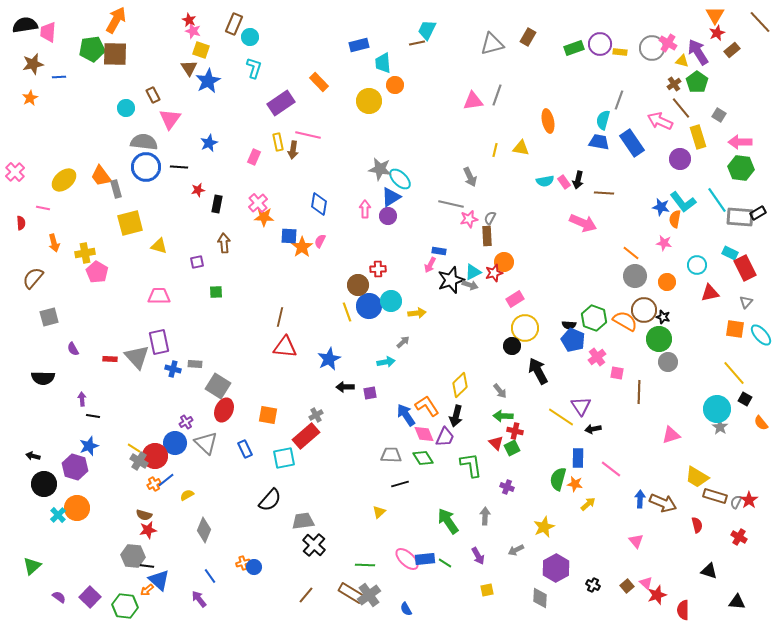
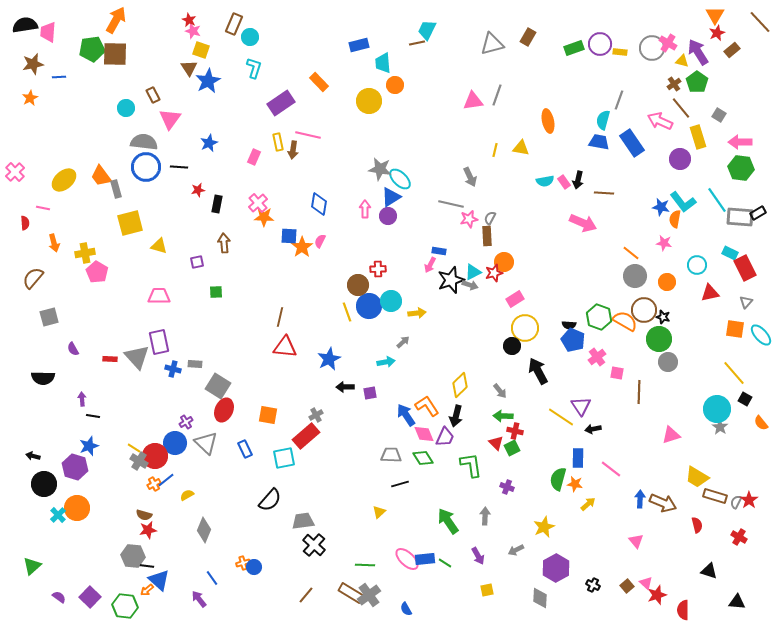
red semicircle at (21, 223): moved 4 px right
green hexagon at (594, 318): moved 5 px right, 1 px up
blue line at (210, 576): moved 2 px right, 2 px down
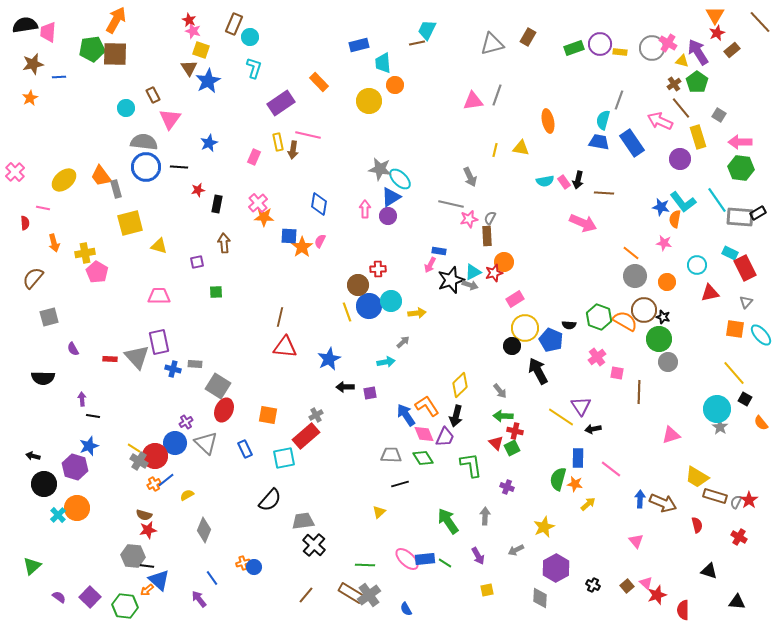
blue pentagon at (573, 340): moved 22 px left
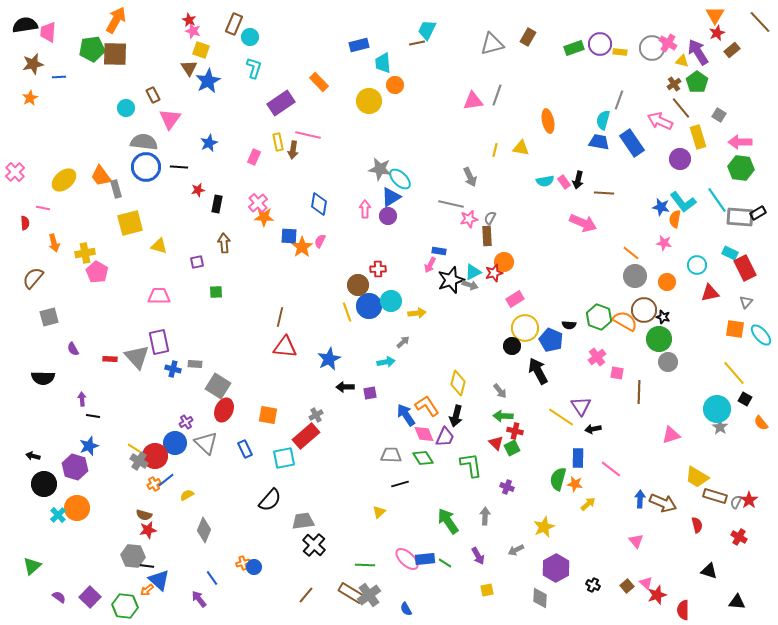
yellow diamond at (460, 385): moved 2 px left, 2 px up; rotated 30 degrees counterclockwise
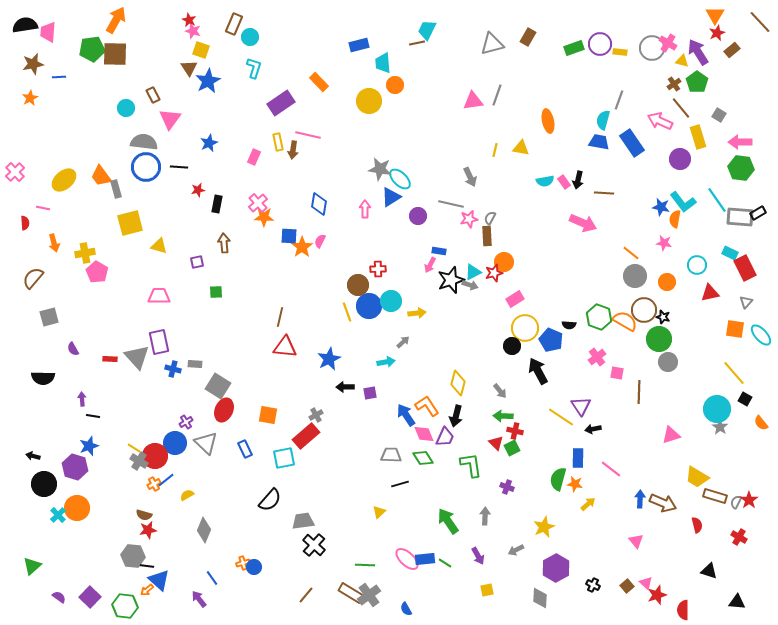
purple circle at (388, 216): moved 30 px right
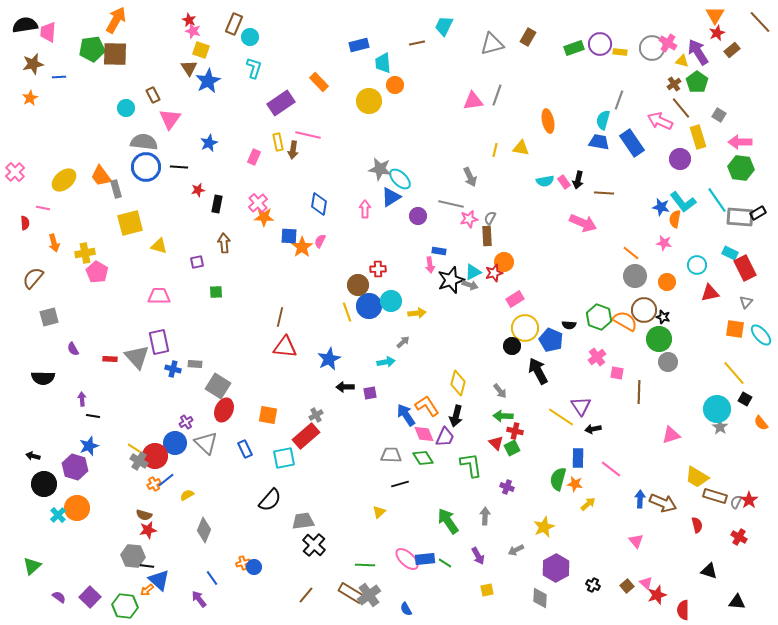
cyan trapezoid at (427, 30): moved 17 px right, 4 px up
pink arrow at (430, 265): rotated 35 degrees counterclockwise
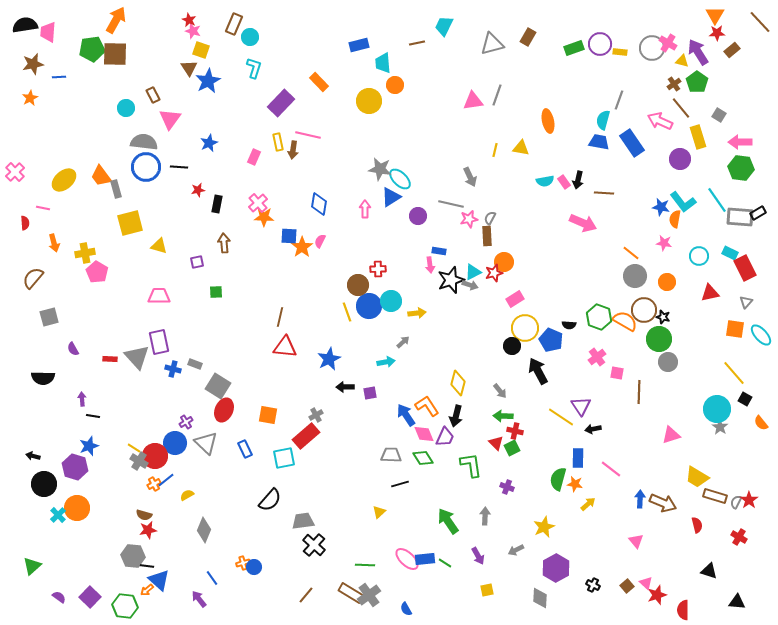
red star at (717, 33): rotated 21 degrees clockwise
purple rectangle at (281, 103): rotated 12 degrees counterclockwise
cyan circle at (697, 265): moved 2 px right, 9 px up
gray rectangle at (195, 364): rotated 16 degrees clockwise
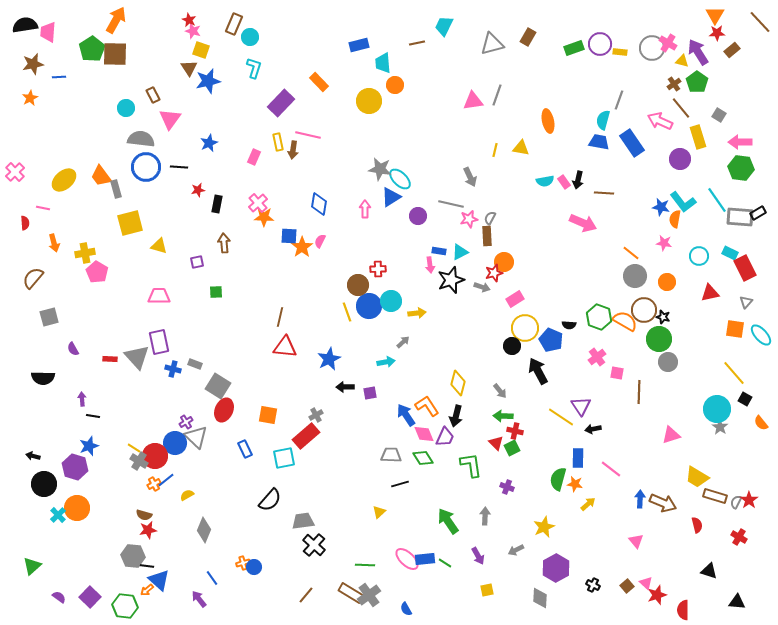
green pentagon at (92, 49): rotated 25 degrees counterclockwise
blue star at (208, 81): rotated 15 degrees clockwise
gray semicircle at (144, 142): moved 3 px left, 3 px up
cyan triangle at (473, 272): moved 13 px left, 20 px up
gray arrow at (470, 285): moved 12 px right, 2 px down
gray triangle at (206, 443): moved 10 px left, 6 px up
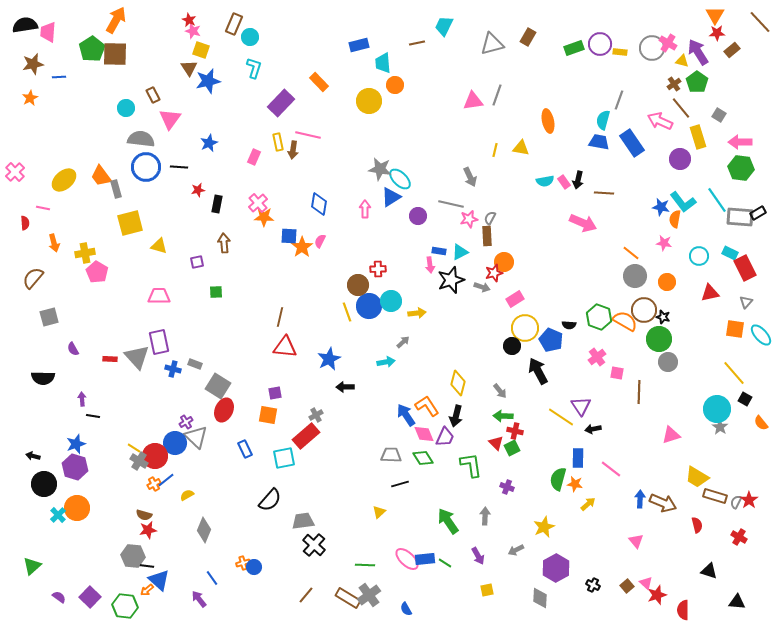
purple square at (370, 393): moved 95 px left
blue star at (89, 446): moved 13 px left, 2 px up
brown rectangle at (351, 593): moved 3 px left, 5 px down
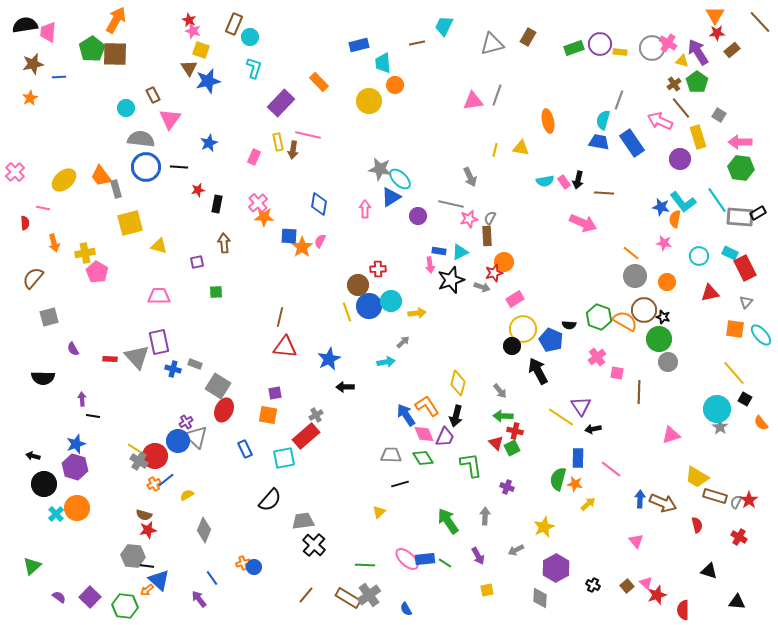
yellow circle at (525, 328): moved 2 px left, 1 px down
blue circle at (175, 443): moved 3 px right, 2 px up
cyan cross at (58, 515): moved 2 px left, 1 px up
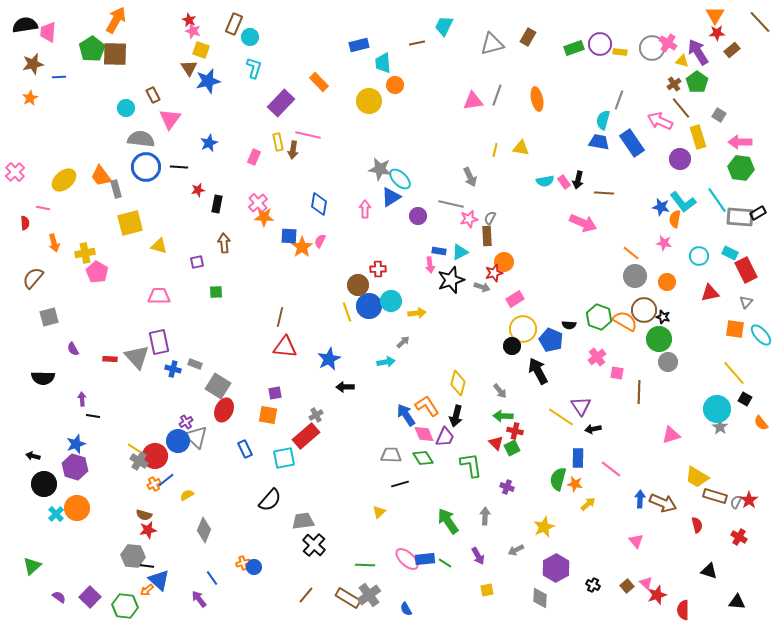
orange ellipse at (548, 121): moved 11 px left, 22 px up
red rectangle at (745, 268): moved 1 px right, 2 px down
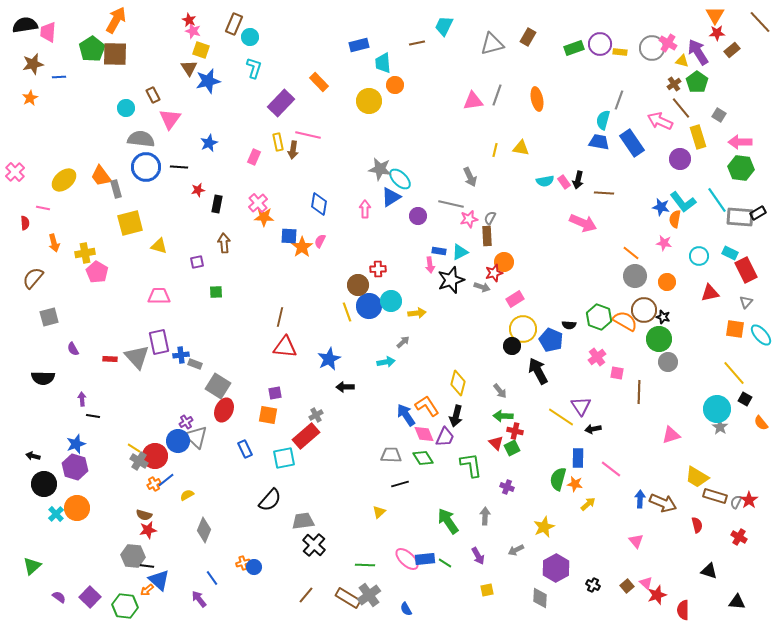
blue cross at (173, 369): moved 8 px right, 14 px up; rotated 21 degrees counterclockwise
